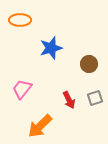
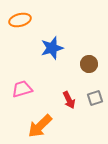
orange ellipse: rotated 15 degrees counterclockwise
blue star: moved 1 px right
pink trapezoid: rotated 35 degrees clockwise
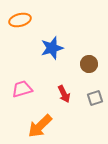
red arrow: moved 5 px left, 6 px up
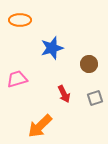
orange ellipse: rotated 15 degrees clockwise
pink trapezoid: moved 5 px left, 10 px up
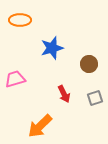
pink trapezoid: moved 2 px left
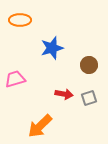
brown circle: moved 1 px down
red arrow: rotated 54 degrees counterclockwise
gray square: moved 6 px left
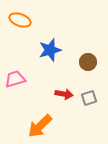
orange ellipse: rotated 20 degrees clockwise
blue star: moved 2 px left, 2 px down
brown circle: moved 1 px left, 3 px up
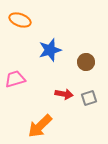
brown circle: moved 2 px left
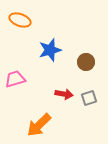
orange arrow: moved 1 px left, 1 px up
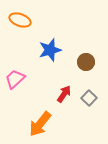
pink trapezoid: rotated 25 degrees counterclockwise
red arrow: rotated 66 degrees counterclockwise
gray square: rotated 28 degrees counterclockwise
orange arrow: moved 1 px right, 1 px up; rotated 8 degrees counterclockwise
